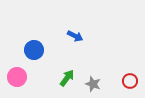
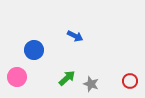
green arrow: rotated 12 degrees clockwise
gray star: moved 2 px left
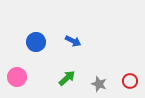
blue arrow: moved 2 px left, 5 px down
blue circle: moved 2 px right, 8 px up
gray star: moved 8 px right
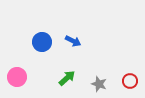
blue circle: moved 6 px right
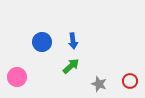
blue arrow: rotated 56 degrees clockwise
green arrow: moved 4 px right, 12 px up
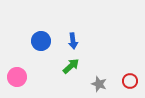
blue circle: moved 1 px left, 1 px up
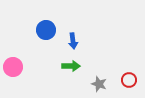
blue circle: moved 5 px right, 11 px up
green arrow: rotated 42 degrees clockwise
pink circle: moved 4 px left, 10 px up
red circle: moved 1 px left, 1 px up
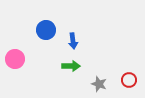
pink circle: moved 2 px right, 8 px up
